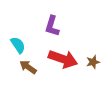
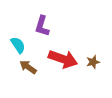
purple L-shape: moved 10 px left
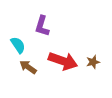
red arrow: moved 2 px down
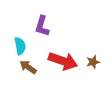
cyan semicircle: moved 2 px right, 1 px down; rotated 24 degrees clockwise
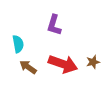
purple L-shape: moved 12 px right, 1 px up
cyan semicircle: moved 2 px left, 2 px up
red arrow: moved 3 px down
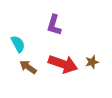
cyan semicircle: rotated 18 degrees counterclockwise
brown star: moved 1 px left
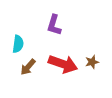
cyan semicircle: rotated 36 degrees clockwise
brown arrow: rotated 84 degrees counterclockwise
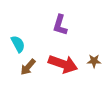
purple L-shape: moved 6 px right
cyan semicircle: rotated 36 degrees counterclockwise
brown star: moved 2 px right, 1 px up; rotated 16 degrees clockwise
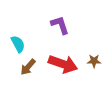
purple L-shape: rotated 145 degrees clockwise
